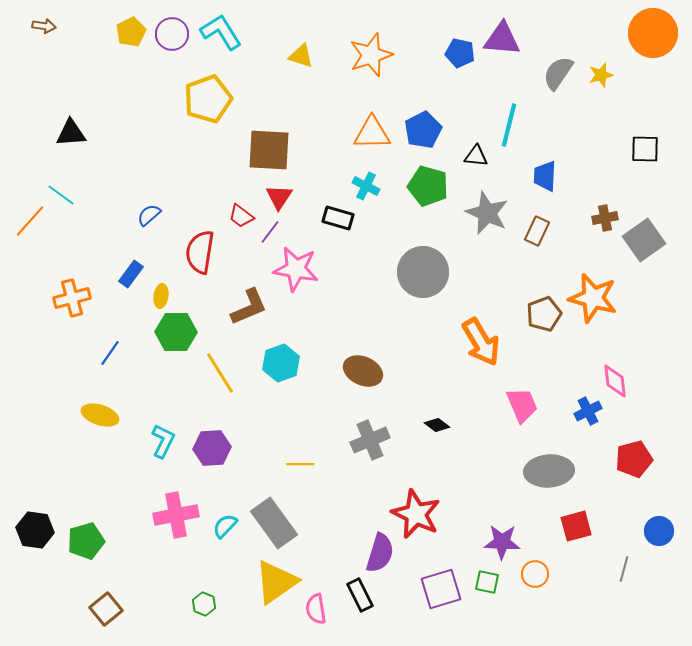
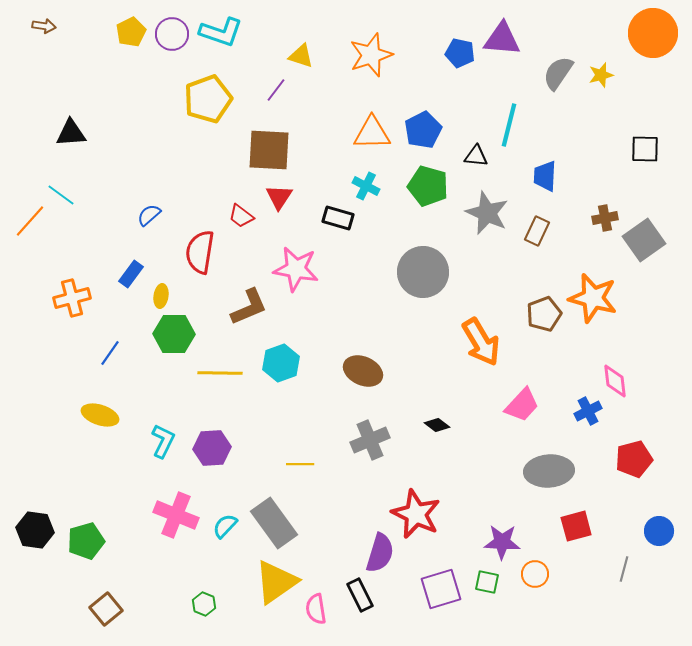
cyan L-shape at (221, 32): rotated 141 degrees clockwise
purple line at (270, 232): moved 6 px right, 142 px up
green hexagon at (176, 332): moved 2 px left, 2 px down
yellow line at (220, 373): rotated 57 degrees counterclockwise
pink trapezoid at (522, 405): rotated 66 degrees clockwise
pink cross at (176, 515): rotated 33 degrees clockwise
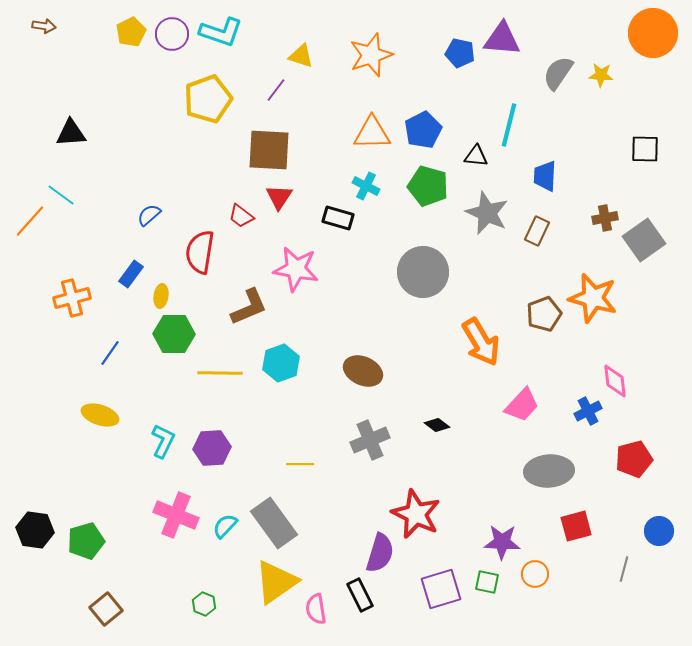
yellow star at (601, 75): rotated 20 degrees clockwise
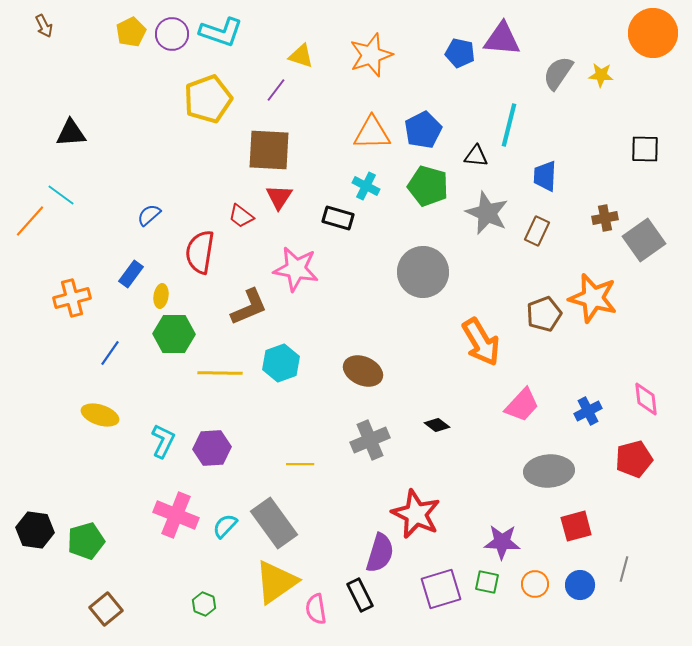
brown arrow at (44, 26): rotated 55 degrees clockwise
pink diamond at (615, 381): moved 31 px right, 18 px down
blue circle at (659, 531): moved 79 px left, 54 px down
orange circle at (535, 574): moved 10 px down
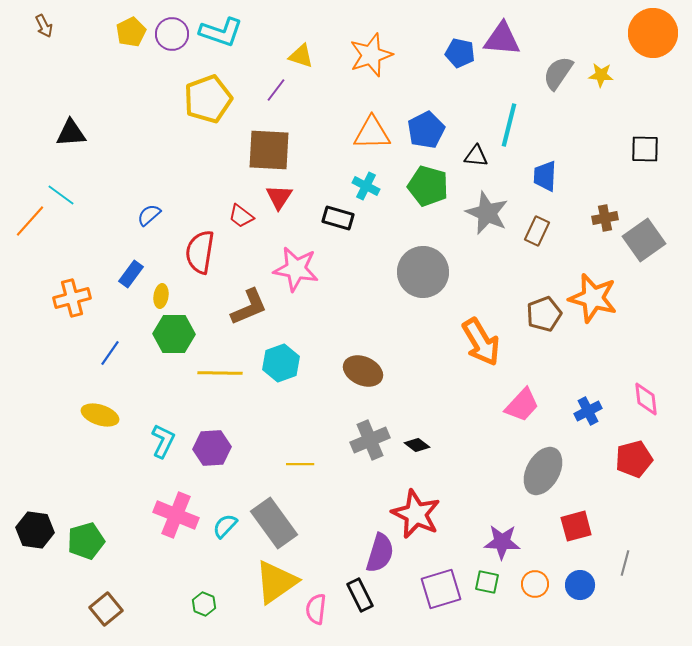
blue pentagon at (423, 130): moved 3 px right
black diamond at (437, 425): moved 20 px left, 20 px down
gray ellipse at (549, 471): moved 6 px left; rotated 57 degrees counterclockwise
gray line at (624, 569): moved 1 px right, 6 px up
pink semicircle at (316, 609): rotated 16 degrees clockwise
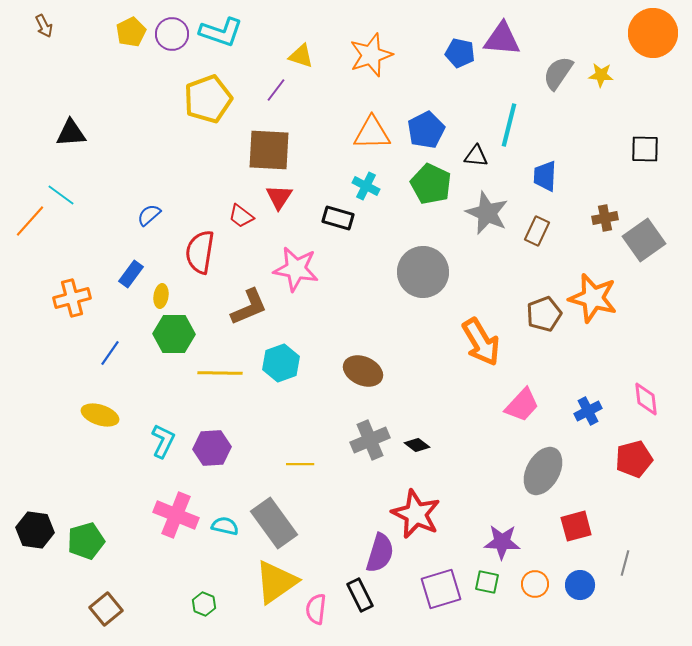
green pentagon at (428, 186): moved 3 px right, 2 px up; rotated 9 degrees clockwise
cyan semicircle at (225, 526): rotated 60 degrees clockwise
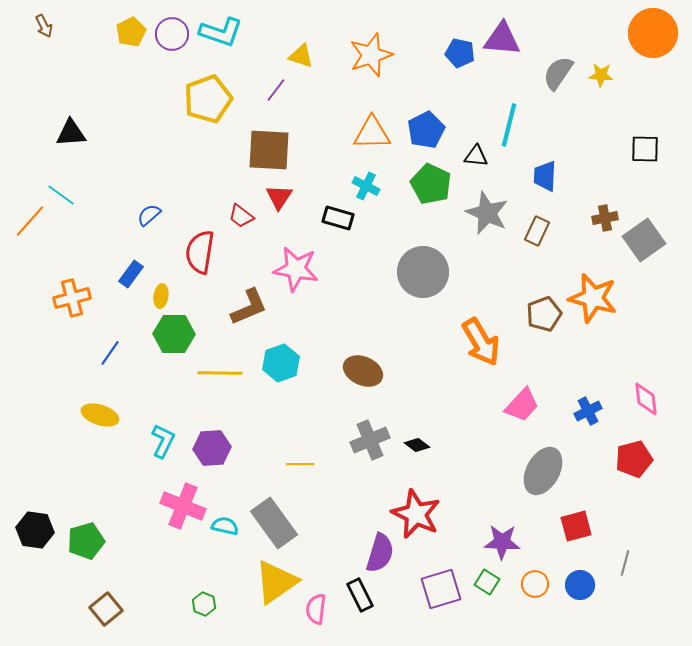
pink cross at (176, 515): moved 7 px right, 9 px up
green square at (487, 582): rotated 20 degrees clockwise
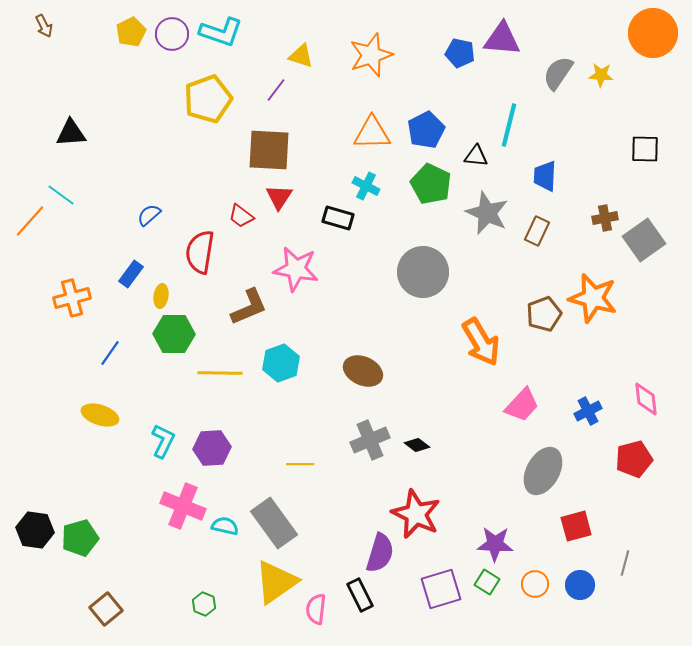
green pentagon at (86, 541): moved 6 px left, 3 px up
purple star at (502, 542): moved 7 px left, 2 px down
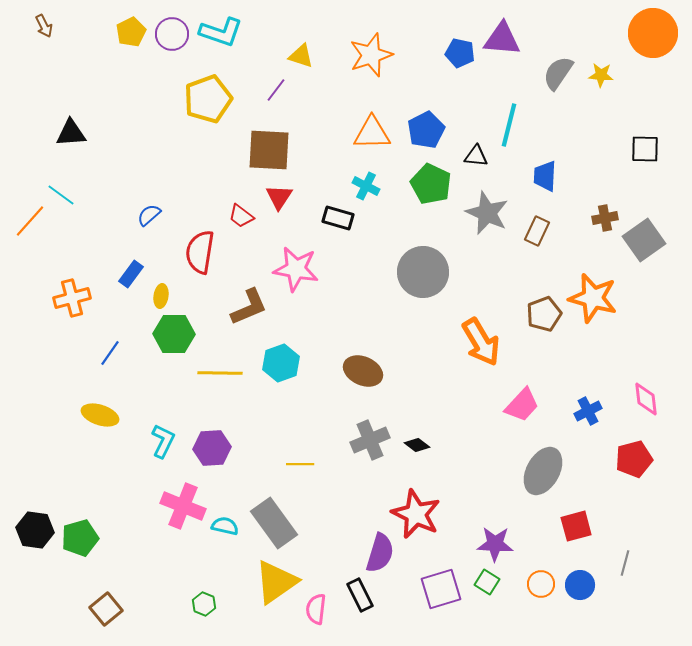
orange circle at (535, 584): moved 6 px right
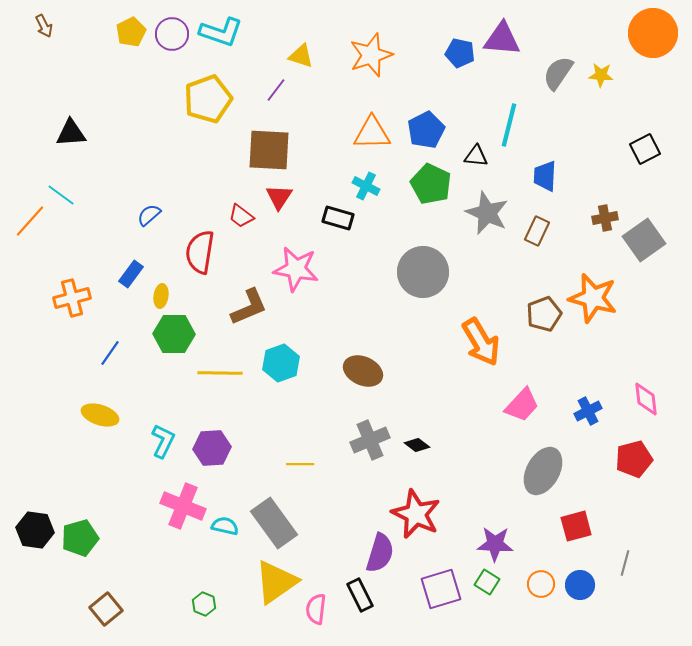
black square at (645, 149): rotated 28 degrees counterclockwise
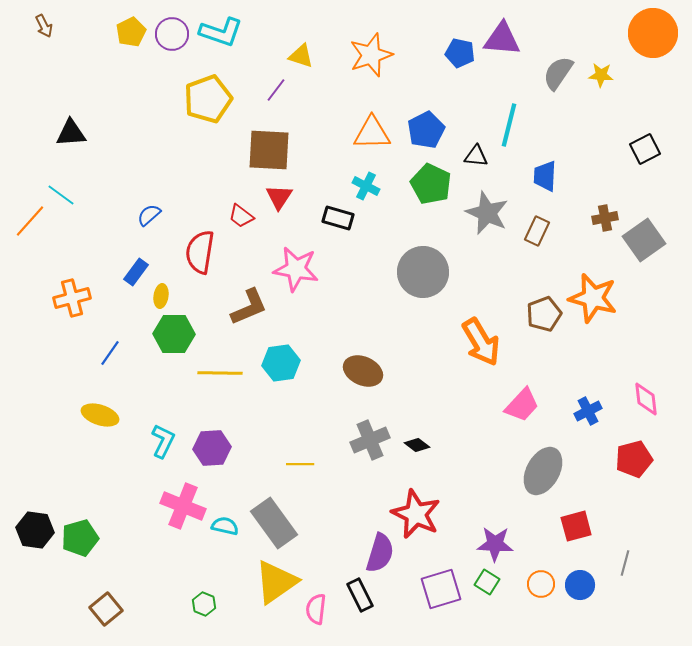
blue rectangle at (131, 274): moved 5 px right, 2 px up
cyan hexagon at (281, 363): rotated 12 degrees clockwise
